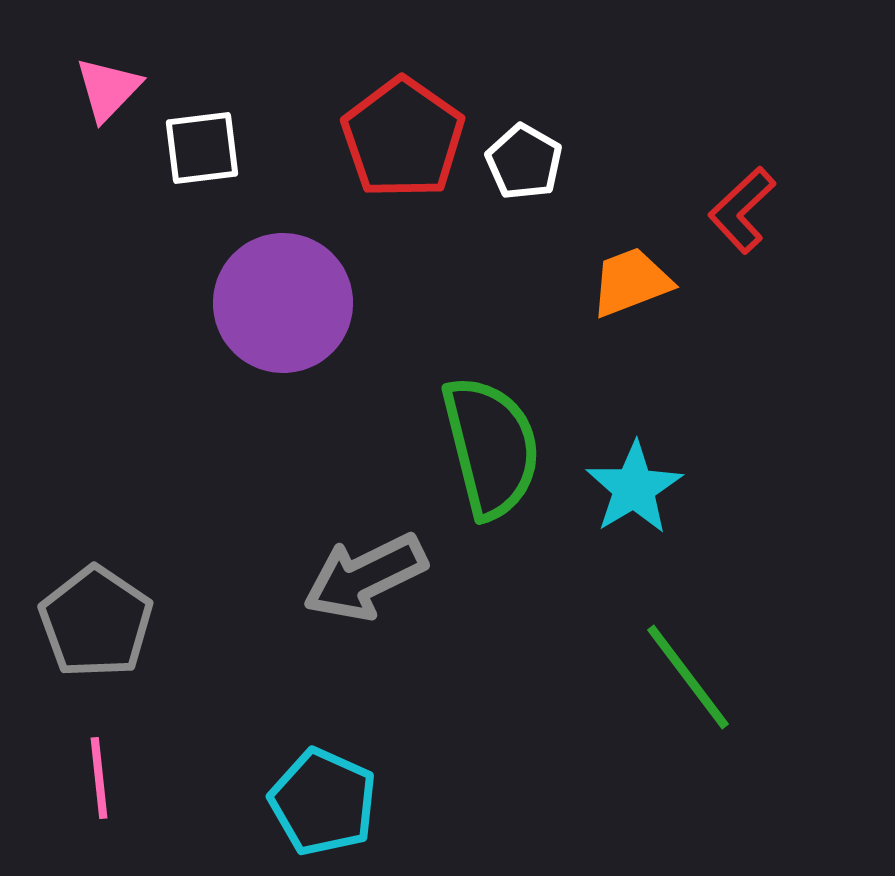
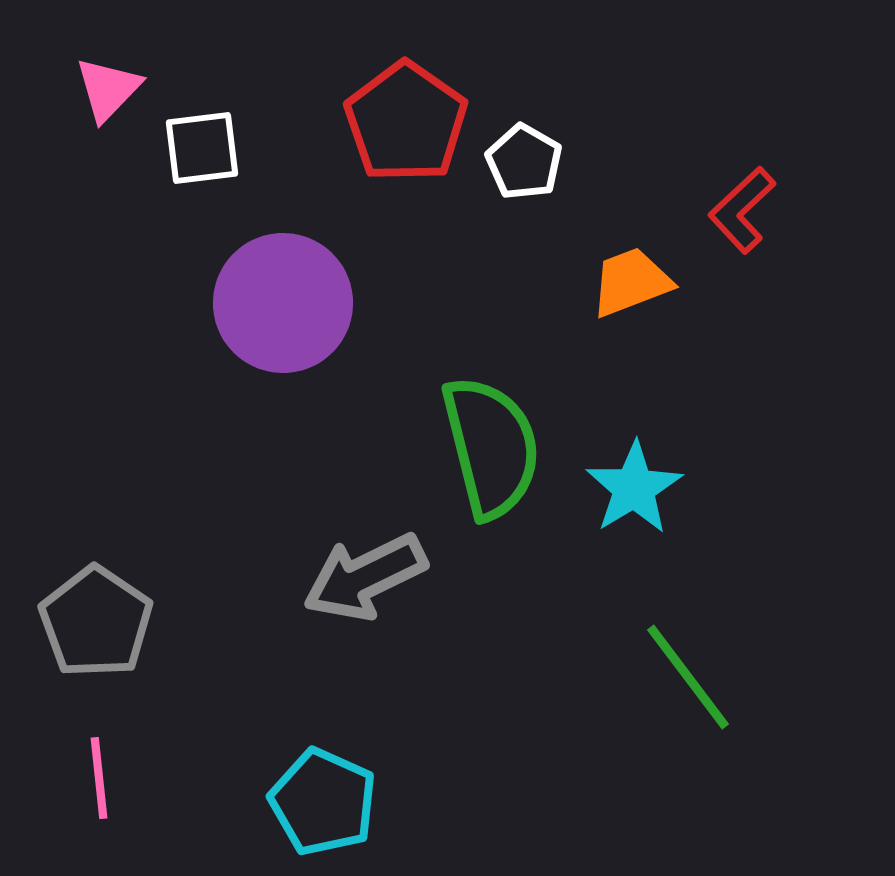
red pentagon: moved 3 px right, 16 px up
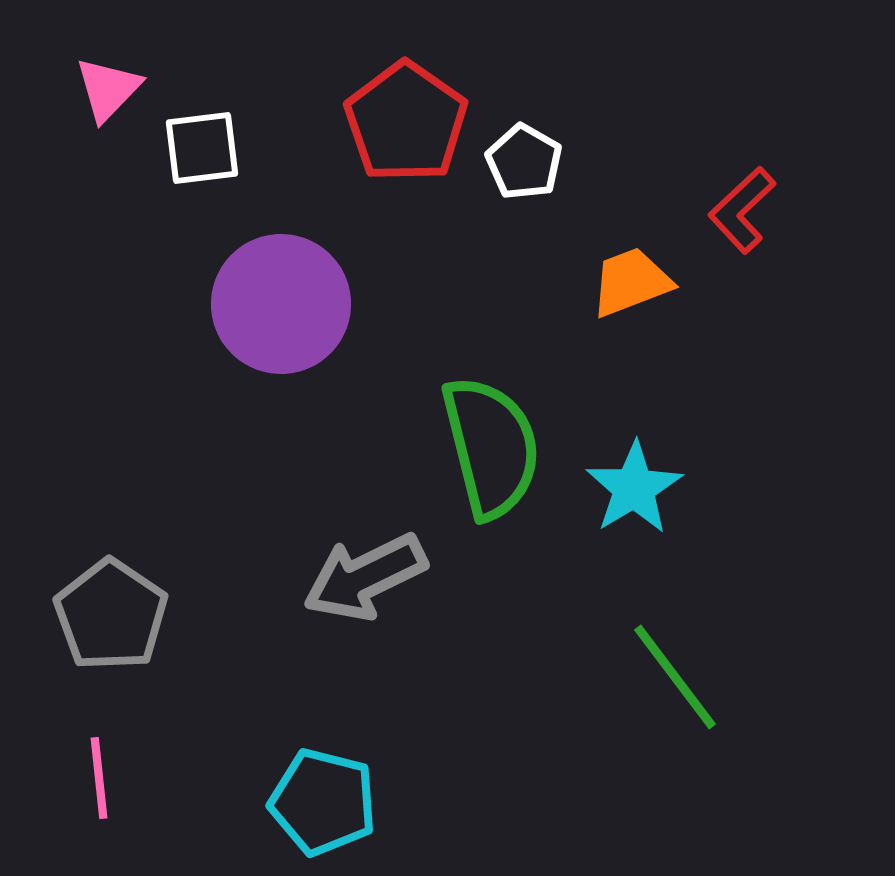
purple circle: moved 2 px left, 1 px down
gray pentagon: moved 15 px right, 7 px up
green line: moved 13 px left
cyan pentagon: rotated 10 degrees counterclockwise
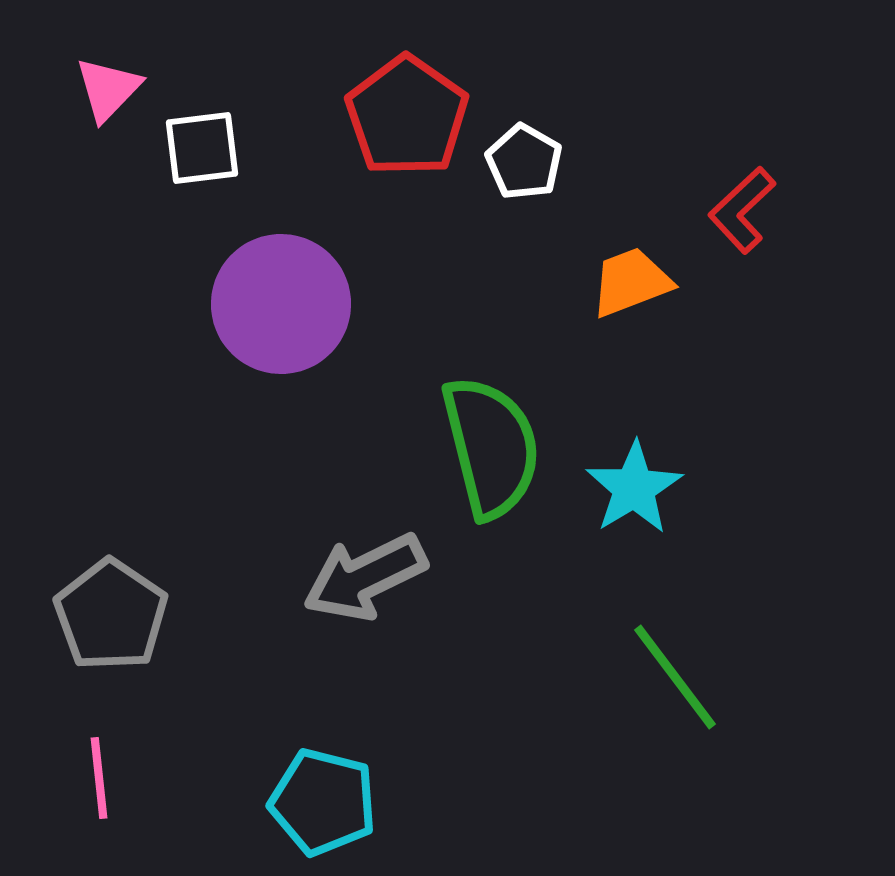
red pentagon: moved 1 px right, 6 px up
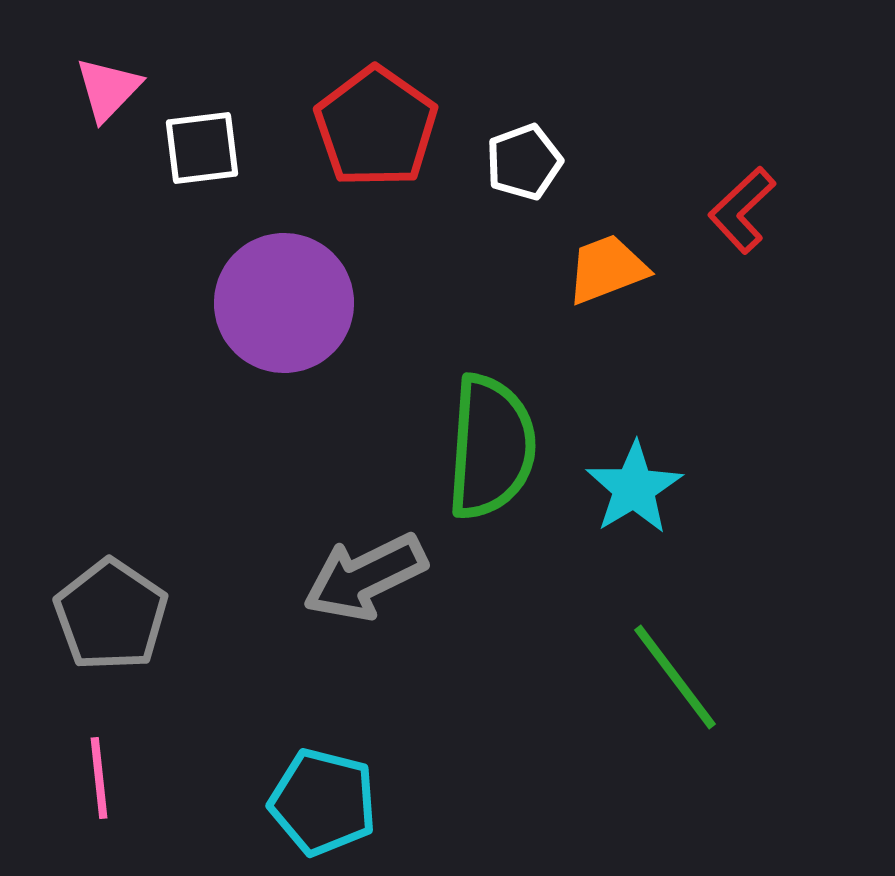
red pentagon: moved 31 px left, 11 px down
white pentagon: rotated 22 degrees clockwise
orange trapezoid: moved 24 px left, 13 px up
purple circle: moved 3 px right, 1 px up
green semicircle: rotated 18 degrees clockwise
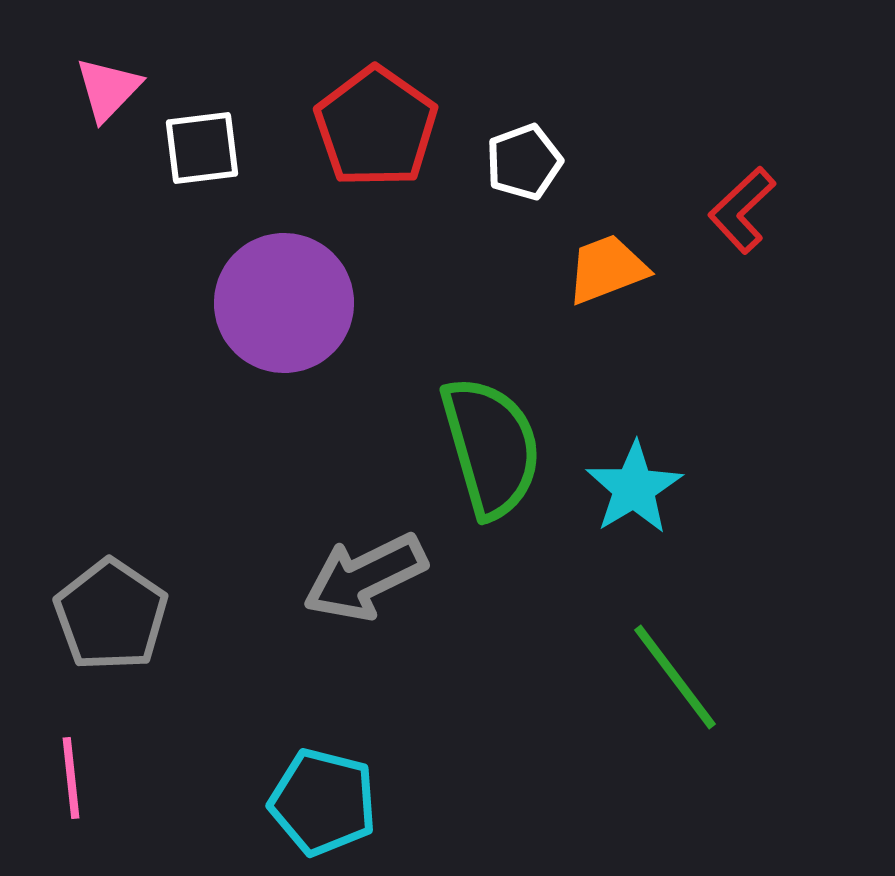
green semicircle: rotated 20 degrees counterclockwise
pink line: moved 28 px left
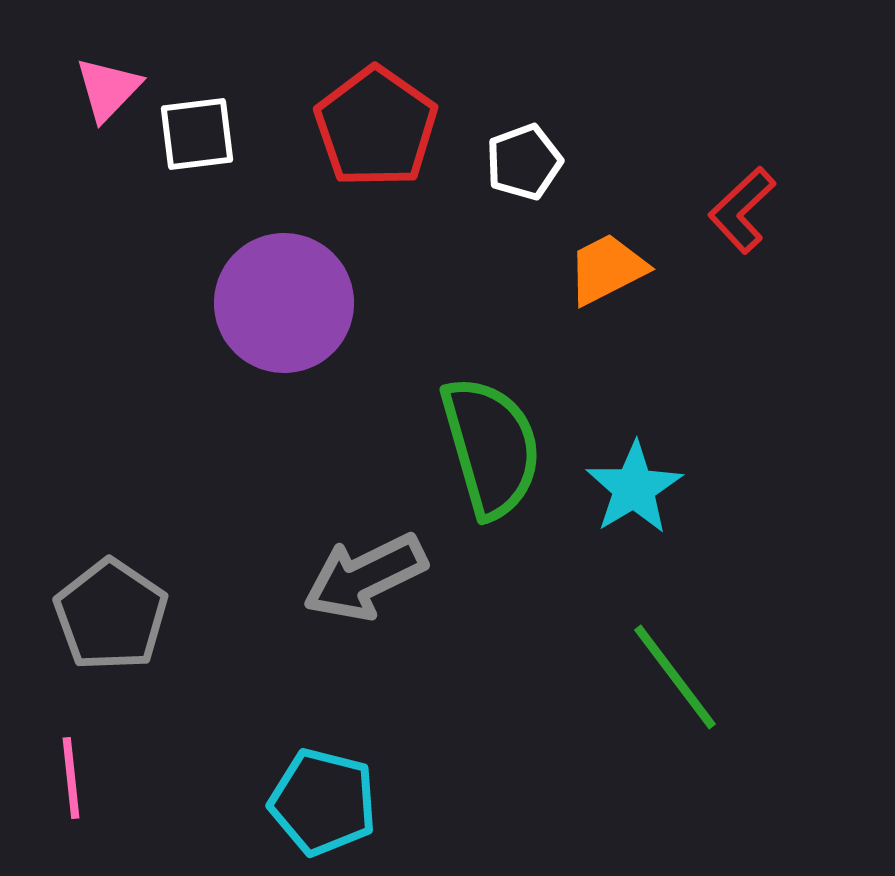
white square: moved 5 px left, 14 px up
orange trapezoid: rotated 6 degrees counterclockwise
